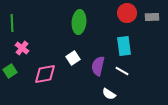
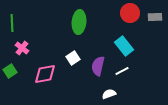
red circle: moved 3 px right
gray rectangle: moved 3 px right
cyan rectangle: rotated 30 degrees counterclockwise
white line: rotated 56 degrees counterclockwise
white semicircle: rotated 128 degrees clockwise
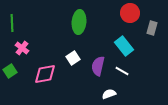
gray rectangle: moved 3 px left, 11 px down; rotated 72 degrees counterclockwise
white line: rotated 56 degrees clockwise
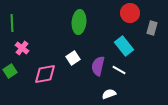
white line: moved 3 px left, 1 px up
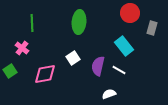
green line: moved 20 px right
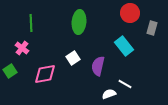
green line: moved 1 px left
white line: moved 6 px right, 14 px down
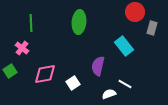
red circle: moved 5 px right, 1 px up
white square: moved 25 px down
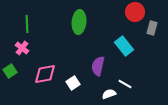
green line: moved 4 px left, 1 px down
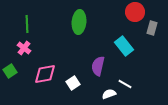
pink cross: moved 2 px right
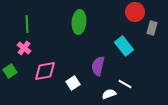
pink diamond: moved 3 px up
